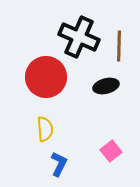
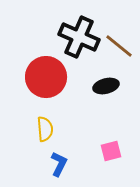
brown line: rotated 52 degrees counterclockwise
pink square: rotated 25 degrees clockwise
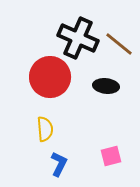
black cross: moved 1 px left, 1 px down
brown line: moved 2 px up
red circle: moved 4 px right
black ellipse: rotated 20 degrees clockwise
pink square: moved 5 px down
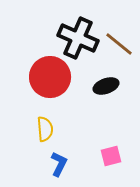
black ellipse: rotated 25 degrees counterclockwise
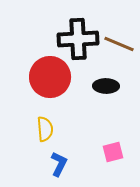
black cross: moved 1 px down; rotated 27 degrees counterclockwise
brown line: rotated 16 degrees counterclockwise
black ellipse: rotated 20 degrees clockwise
pink square: moved 2 px right, 4 px up
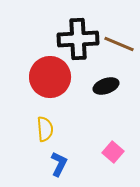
black ellipse: rotated 20 degrees counterclockwise
pink square: rotated 35 degrees counterclockwise
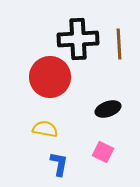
brown line: rotated 64 degrees clockwise
black ellipse: moved 2 px right, 23 px down
yellow semicircle: rotated 75 degrees counterclockwise
pink square: moved 10 px left; rotated 15 degrees counterclockwise
blue L-shape: rotated 15 degrees counterclockwise
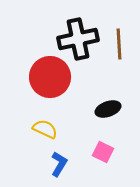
black cross: rotated 9 degrees counterclockwise
yellow semicircle: rotated 15 degrees clockwise
blue L-shape: rotated 20 degrees clockwise
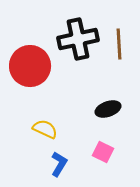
red circle: moved 20 px left, 11 px up
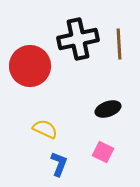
blue L-shape: rotated 10 degrees counterclockwise
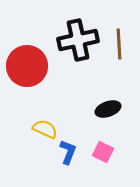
black cross: moved 1 px down
red circle: moved 3 px left
blue L-shape: moved 9 px right, 12 px up
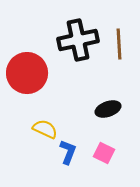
red circle: moved 7 px down
pink square: moved 1 px right, 1 px down
